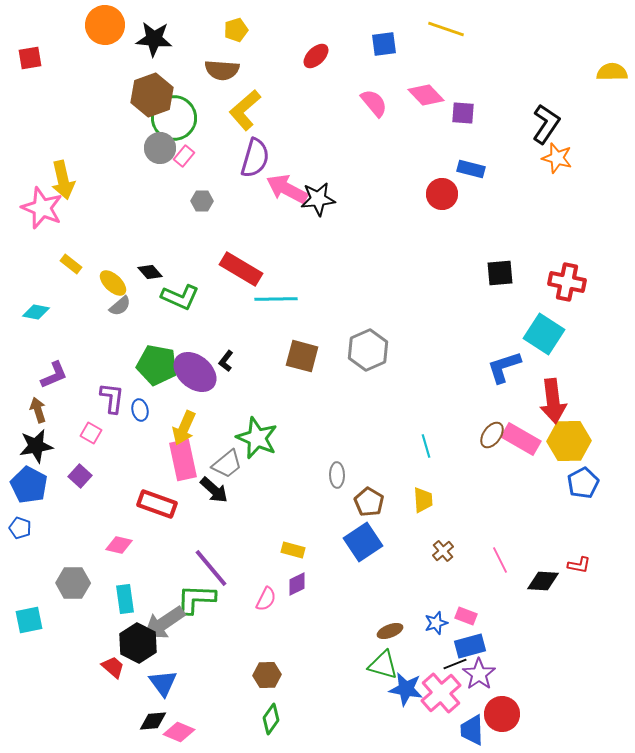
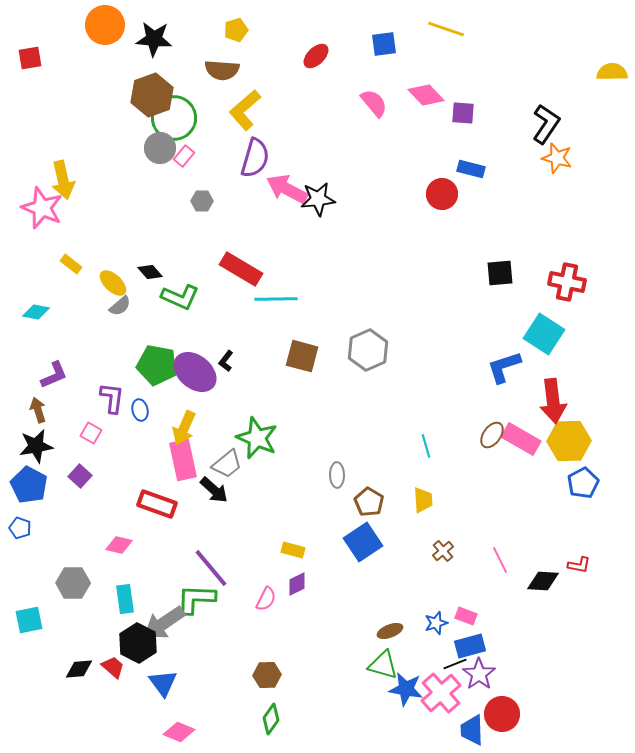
black diamond at (153, 721): moved 74 px left, 52 px up
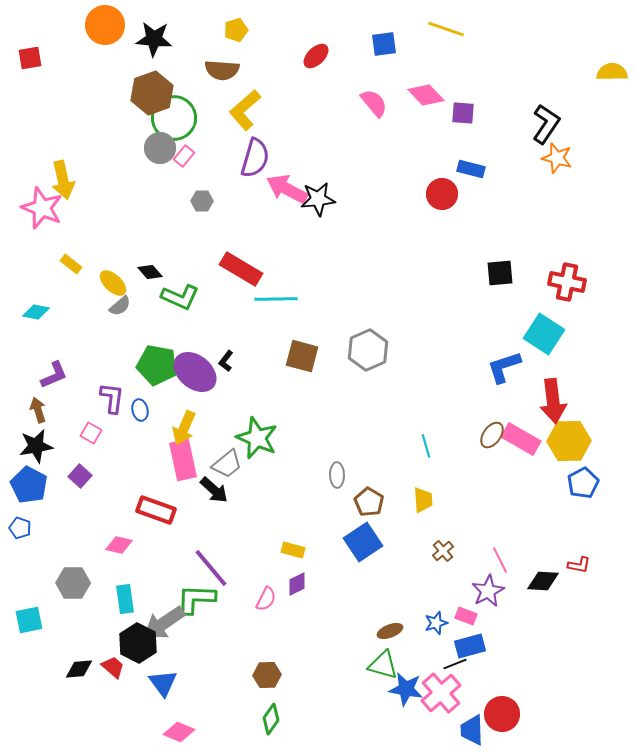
brown hexagon at (152, 95): moved 2 px up
red rectangle at (157, 504): moved 1 px left, 6 px down
purple star at (479, 674): moved 9 px right, 83 px up; rotated 8 degrees clockwise
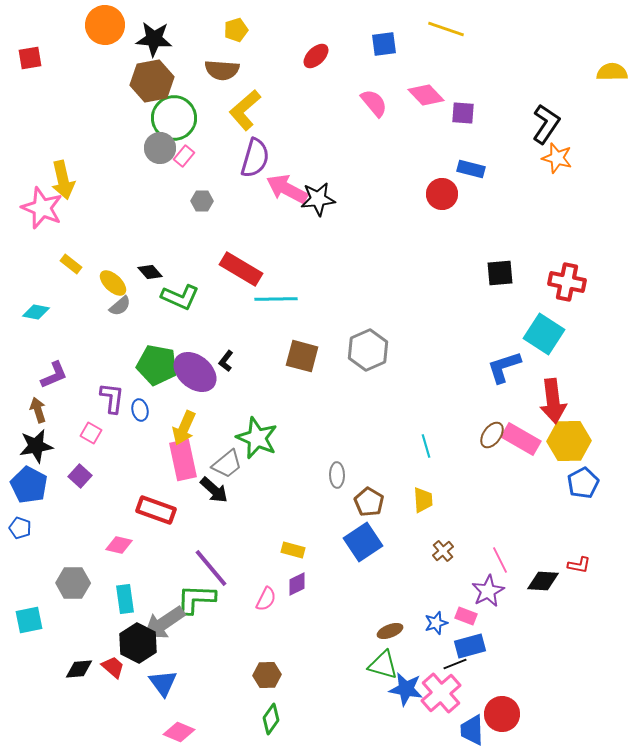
brown hexagon at (152, 93): moved 12 px up; rotated 9 degrees clockwise
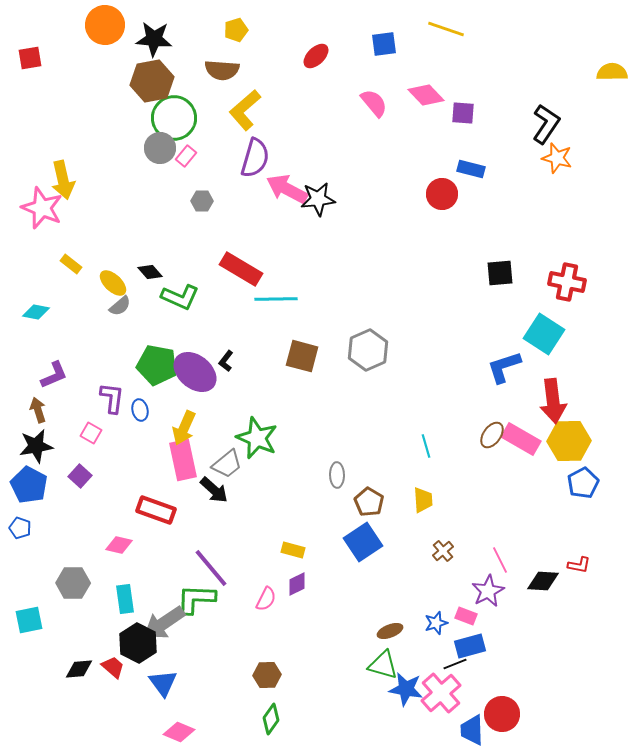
pink rectangle at (184, 156): moved 2 px right
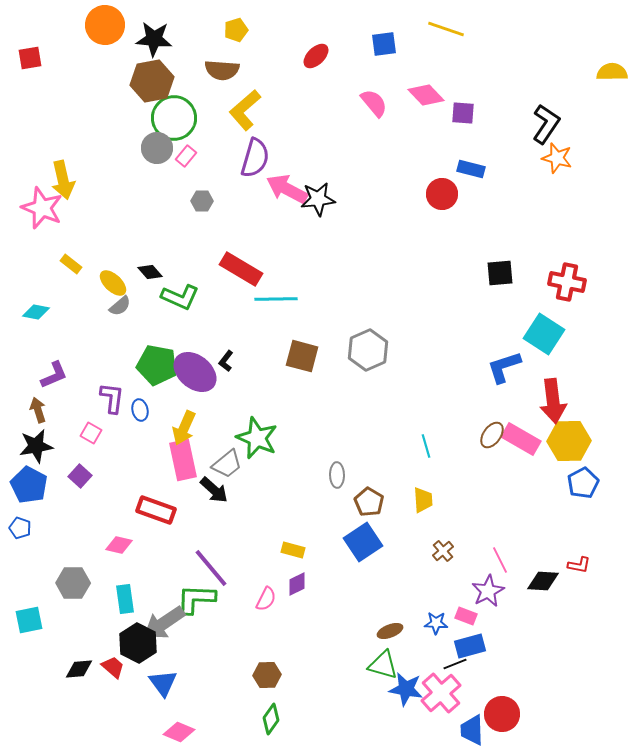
gray circle at (160, 148): moved 3 px left
blue star at (436, 623): rotated 20 degrees clockwise
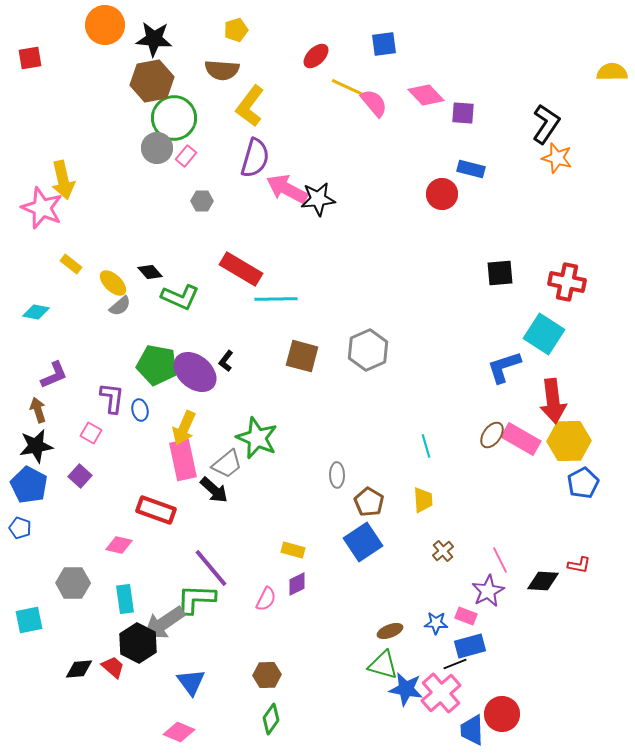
yellow line at (446, 29): moved 97 px left, 59 px down; rotated 6 degrees clockwise
yellow L-shape at (245, 110): moved 5 px right, 4 px up; rotated 12 degrees counterclockwise
blue triangle at (163, 683): moved 28 px right, 1 px up
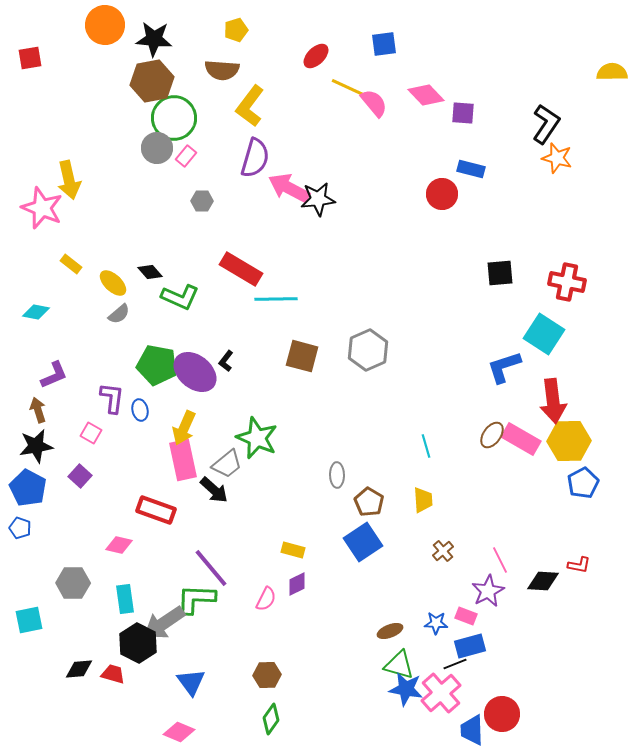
yellow arrow at (63, 180): moved 6 px right
pink arrow at (287, 189): moved 2 px right, 1 px up
gray semicircle at (120, 306): moved 1 px left, 8 px down
blue pentagon at (29, 485): moved 1 px left, 3 px down
green triangle at (383, 665): moved 16 px right
red trapezoid at (113, 667): moved 7 px down; rotated 25 degrees counterclockwise
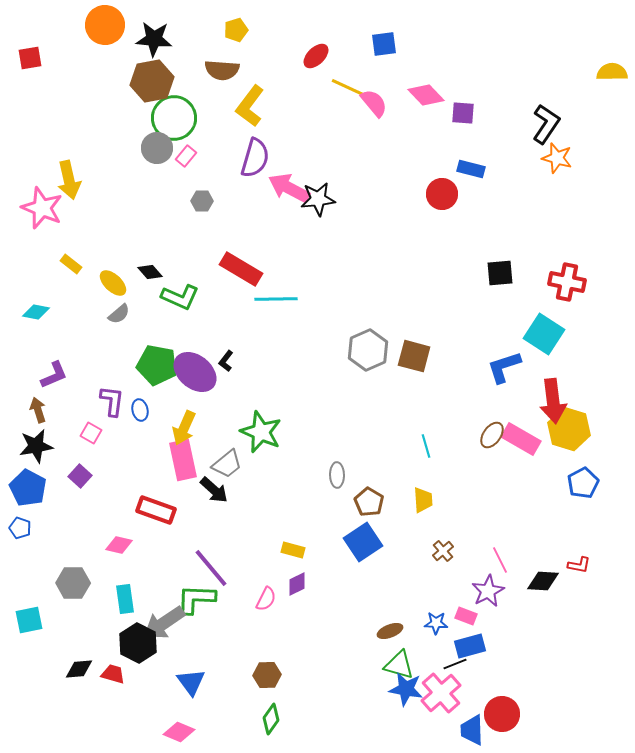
brown square at (302, 356): moved 112 px right
purple L-shape at (112, 398): moved 3 px down
green star at (257, 438): moved 4 px right, 6 px up
yellow hexagon at (569, 441): moved 12 px up; rotated 18 degrees clockwise
